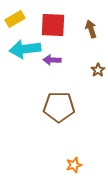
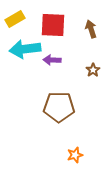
brown star: moved 5 px left
orange star: moved 1 px right, 10 px up
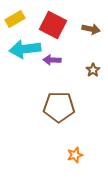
red square: rotated 24 degrees clockwise
brown arrow: rotated 120 degrees clockwise
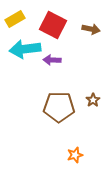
brown star: moved 30 px down
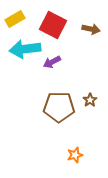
purple arrow: moved 2 px down; rotated 30 degrees counterclockwise
brown star: moved 3 px left
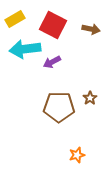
brown star: moved 2 px up
orange star: moved 2 px right
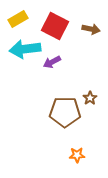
yellow rectangle: moved 3 px right
red square: moved 2 px right, 1 px down
brown pentagon: moved 6 px right, 5 px down
orange star: rotated 14 degrees clockwise
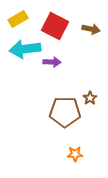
purple arrow: rotated 150 degrees counterclockwise
orange star: moved 2 px left, 1 px up
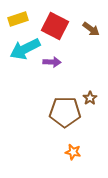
yellow rectangle: rotated 12 degrees clockwise
brown arrow: rotated 24 degrees clockwise
cyan arrow: rotated 20 degrees counterclockwise
orange star: moved 2 px left, 2 px up; rotated 14 degrees clockwise
